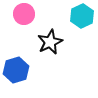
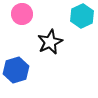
pink circle: moved 2 px left
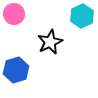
pink circle: moved 8 px left
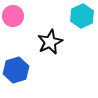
pink circle: moved 1 px left, 2 px down
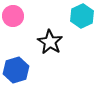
black star: rotated 15 degrees counterclockwise
